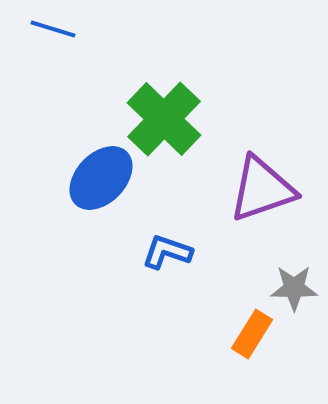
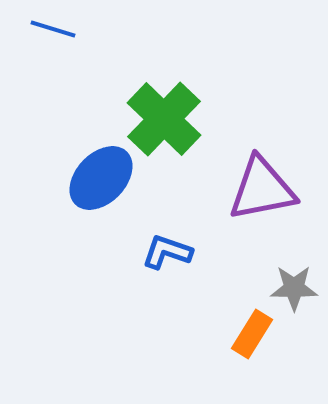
purple triangle: rotated 8 degrees clockwise
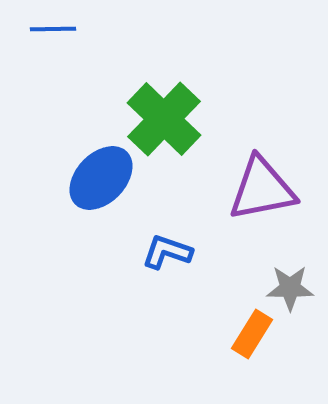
blue line: rotated 18 degrees counterclockwise
gray star: moved 4 px left
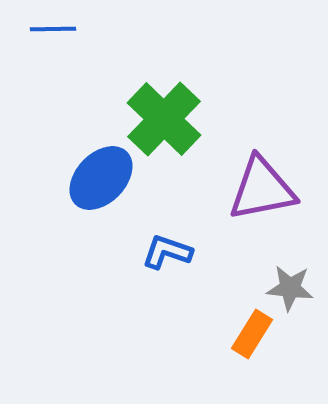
gray star: rotated 6 degrees clockwise
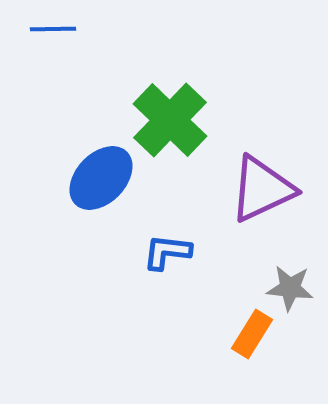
green cross: moved 6 px right, 1 px down
purple triangle: rotated 14 degrees counterclockwise
blue L-shape: rotated 12 degrees counterclockwise
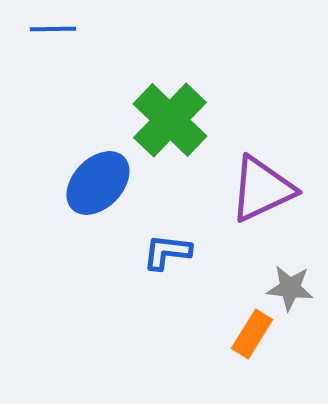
blue ellipse: moved 3 px left, 5 px down
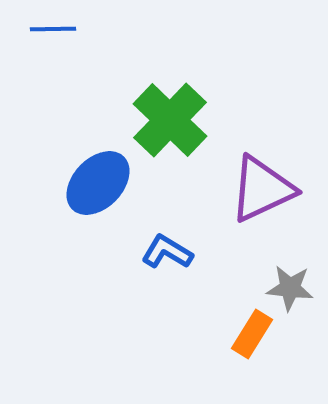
blue L-shape: rotated 24 degrees clockwise
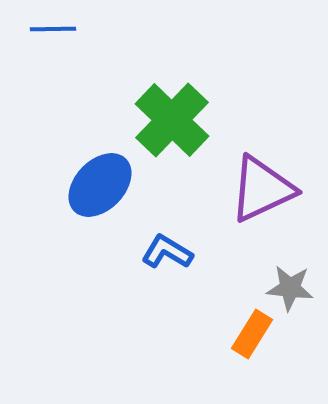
green cross: moved 2 px right
blue ellipse: moved 2 px right, 2 px down
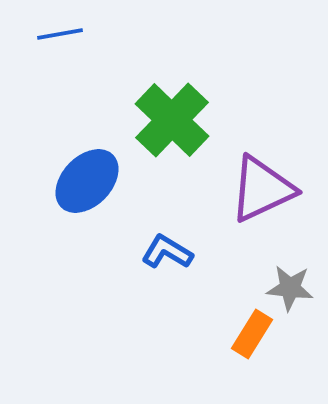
blue line: moved 7 px right, 5 px down; rotated 9 degrees counterclockwise
blue ellipse: moved 13 px left, 4 px up
